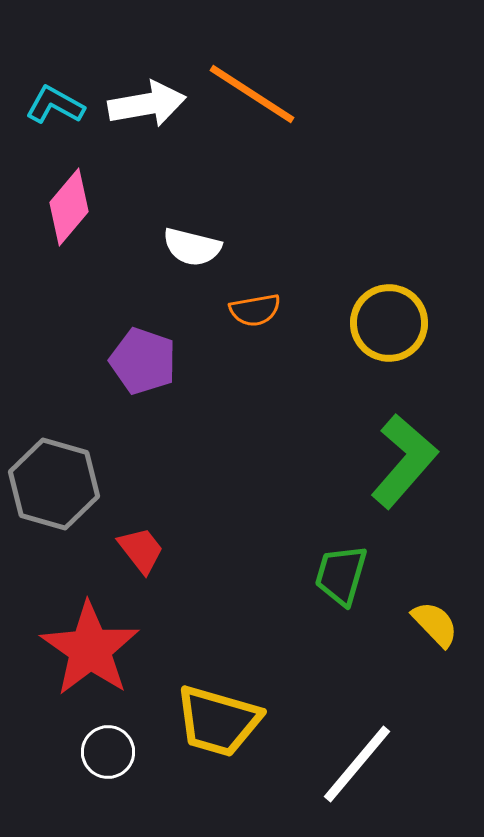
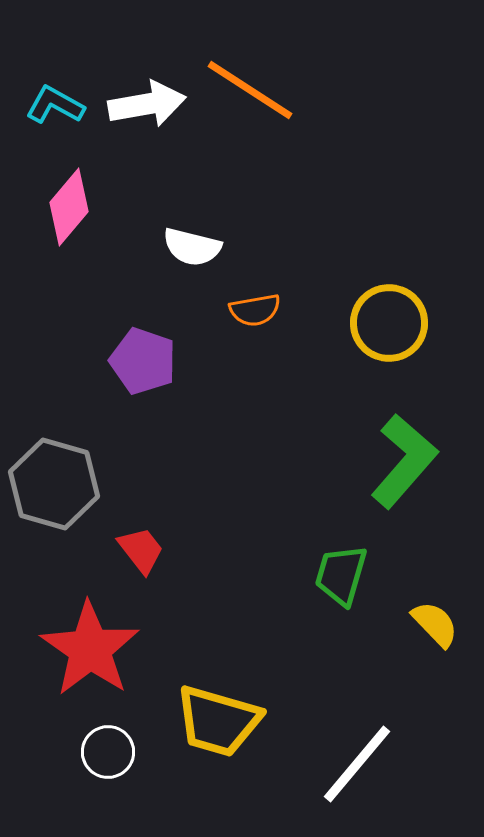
orange line: moved 2 px left, 4 px up
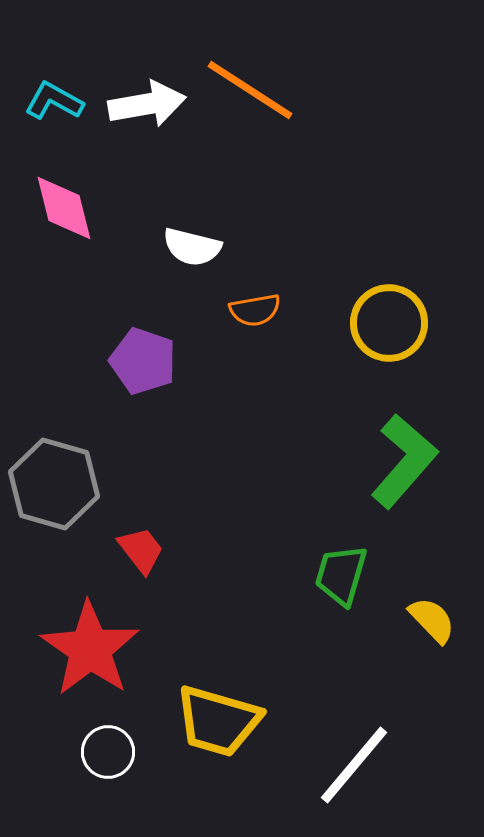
cyan L-shape: moved 1 px left, 4 px up
pink diamond: moved 5 px left, 1 px down; rotated 54 degrees counterclockwise
yellow semicircle: moved 3 px left, 4 px up
white line: moved 3 px left, 1 px down
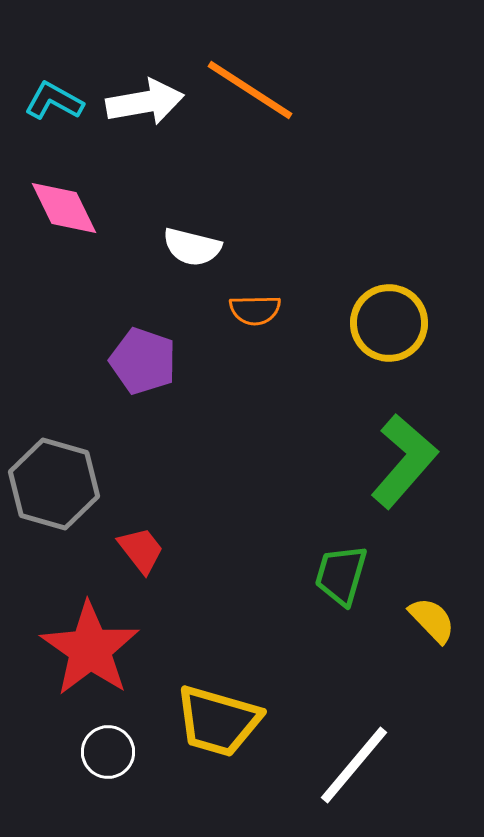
white arrow: moved 2 px left, 2 px up
pink diamond: rotated 12 degrees counterclockwise
orange semicircle: rotated 9 degrees clockwise
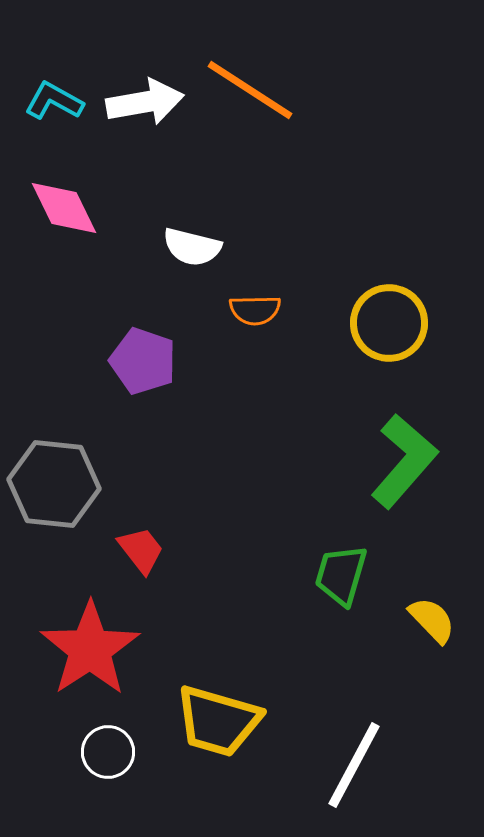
gray hexagon: rotated 10 degrees counterclockwise
red star: rotated 4 degrees clockwise
white line: rotated 12 degrees counterclockwise
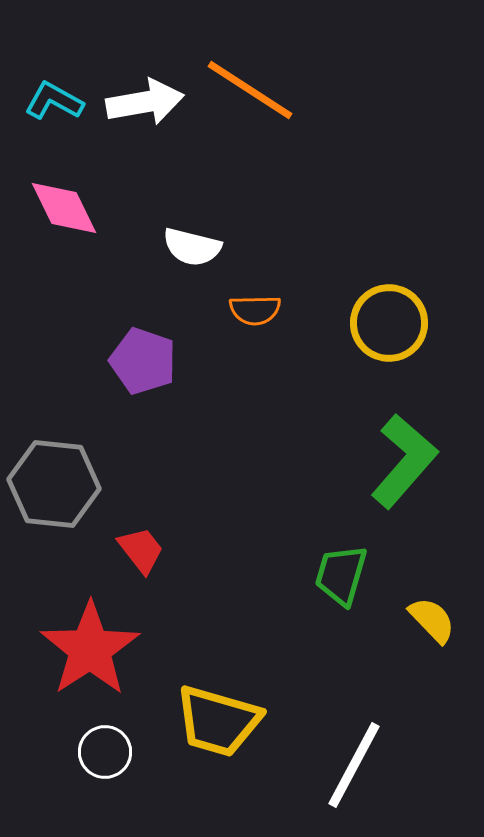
white circle: moved 3 px left
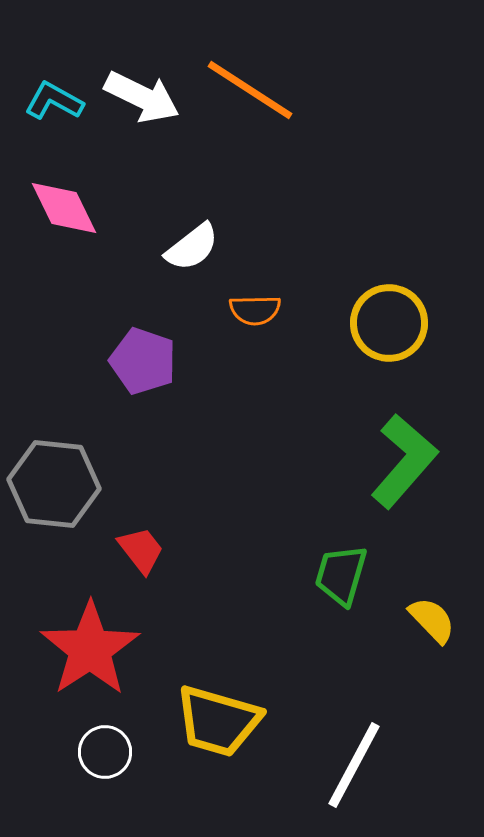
white arrow: moved 3 px left, 5 px up; rotated 36 degrees clockwise
white semicircle: rotated 52 degrees counterclockwise
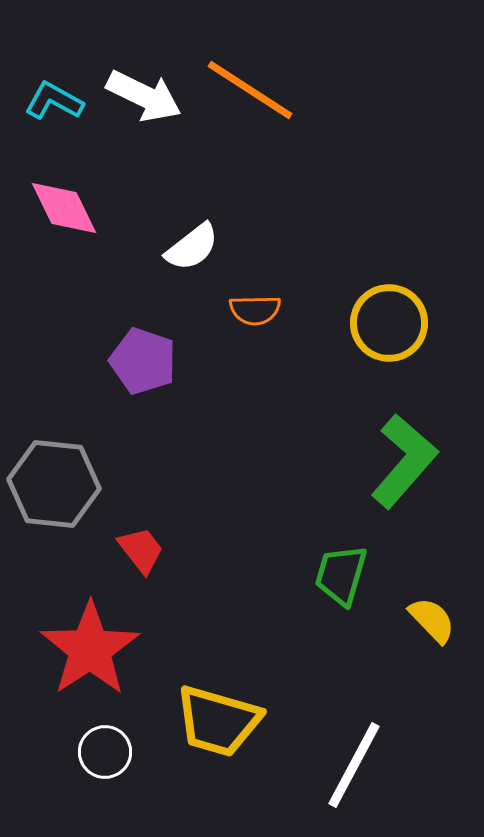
white arrow: moved 2 px right, 1 px up
